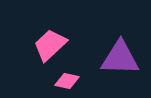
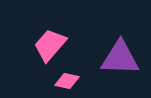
pink trapezoid: rotated 6 degrees counterclockwise
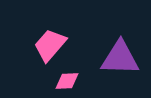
pink diamond: rotated 15 degrees counterclockwise
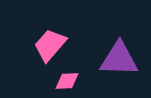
purple triangle: moved 1 px left, 1 px down
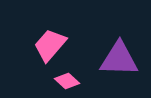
pink diamond: rotated 45 degrees clockwise
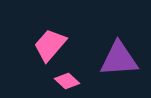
purple triangle: rotated 6 degrees counterclockwise
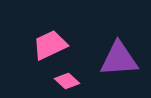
pink trapezoid: rotated 24 degrees clockwise
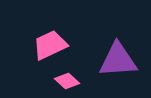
purple triangle: moved 1 px left, 1 px down
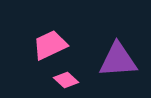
pink diamond: moved 1 px left, 1 px up
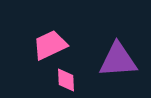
pink diamond: rotated 45 degrees clockwise
